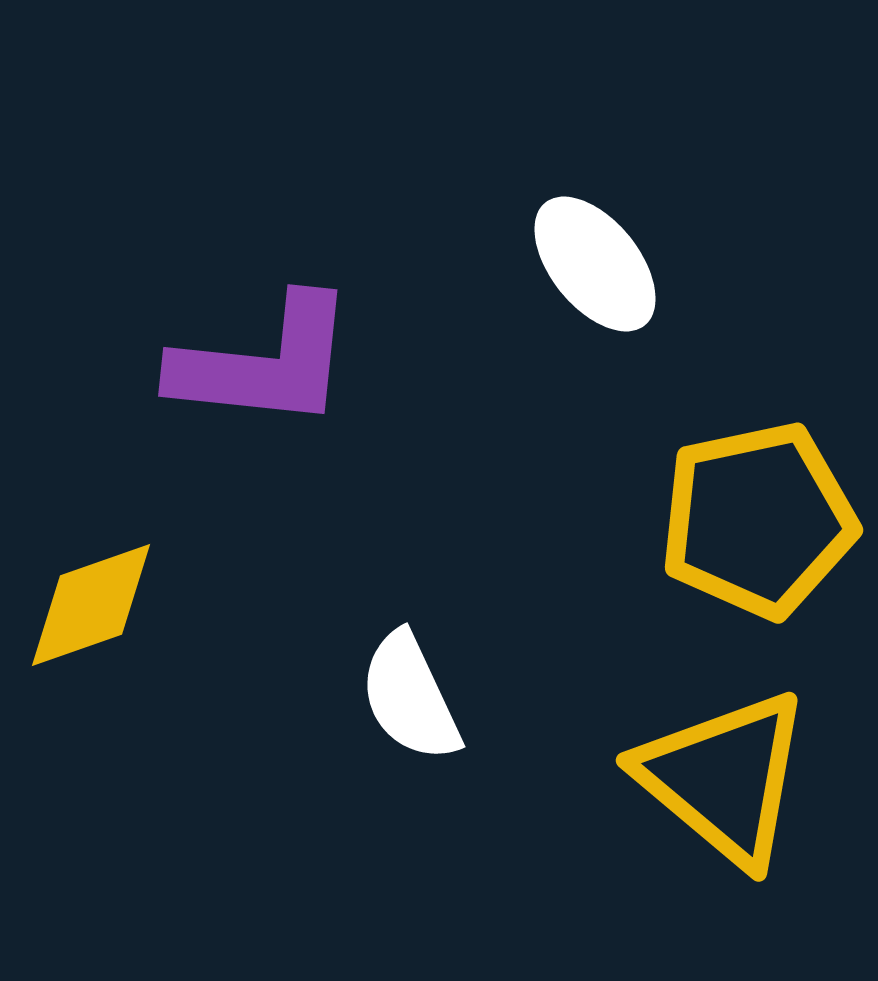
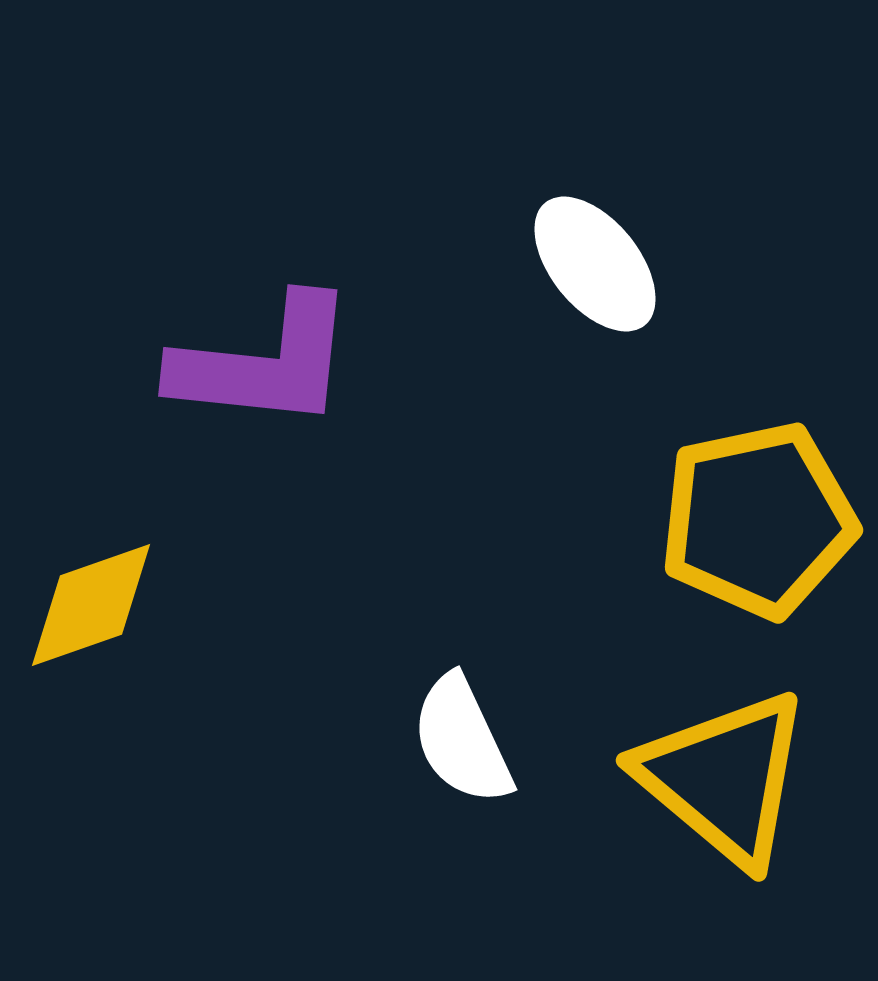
white semicircle: moved 52 px right, 43 px down
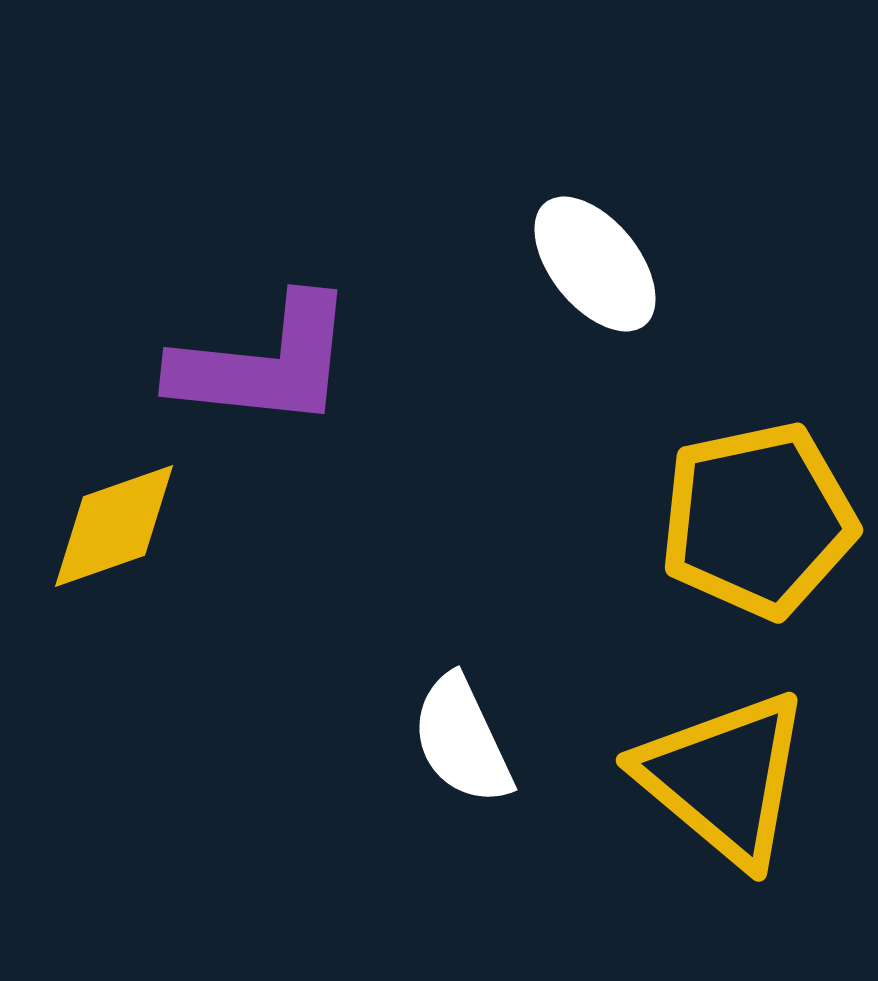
yellow diamond: moved 23 px right, 79 px up
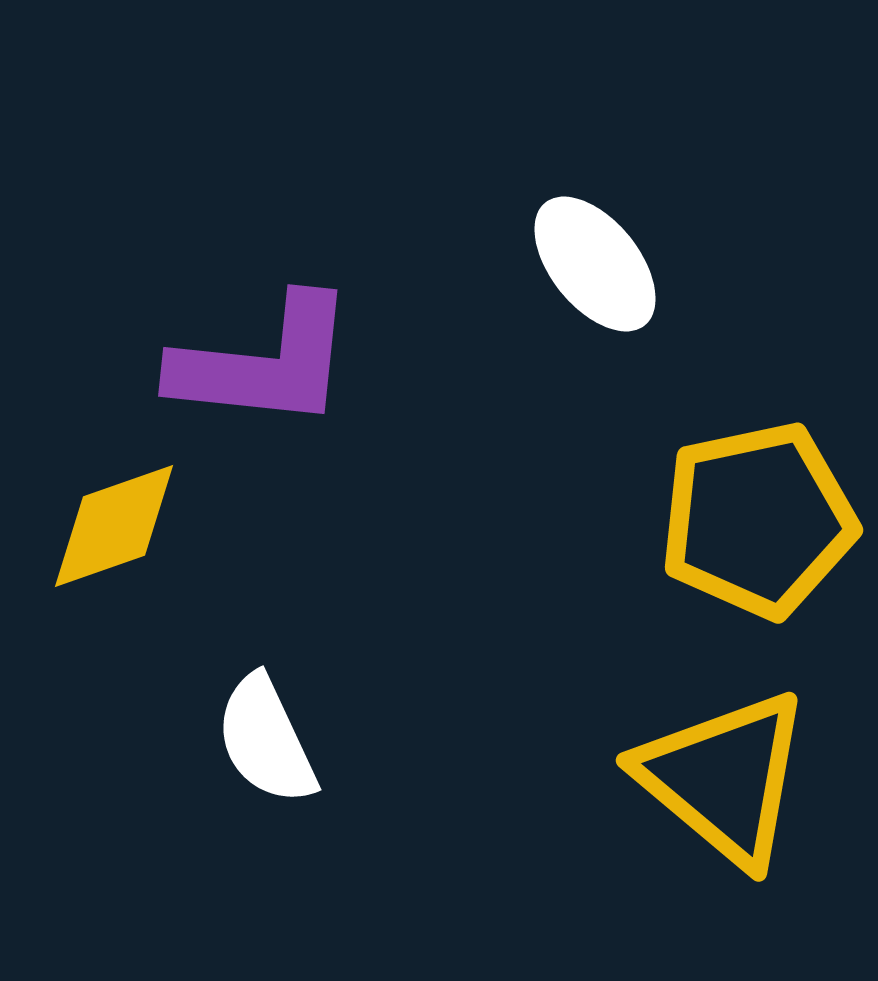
white semicircle: moved 196 px left
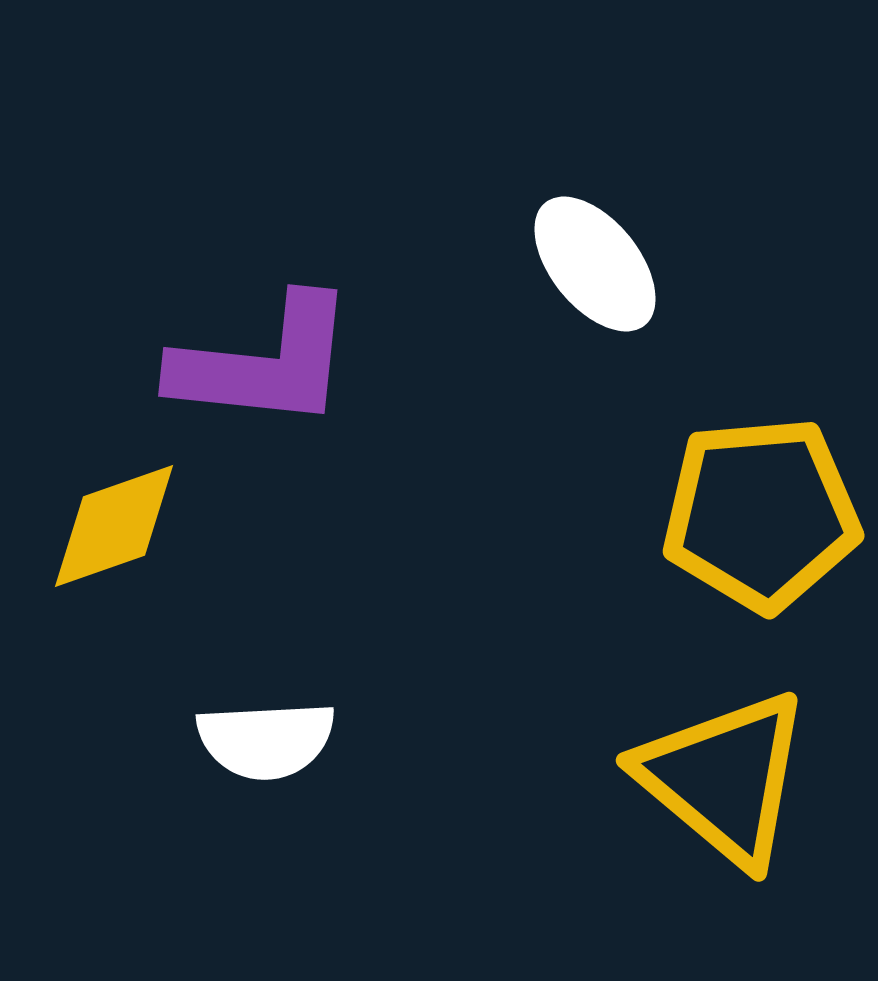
yellow pentagon: moved 3 px right, 6 px up; rotated 7 degrees clockwise
white semicircle: rotated 68 degrees counterclockwise
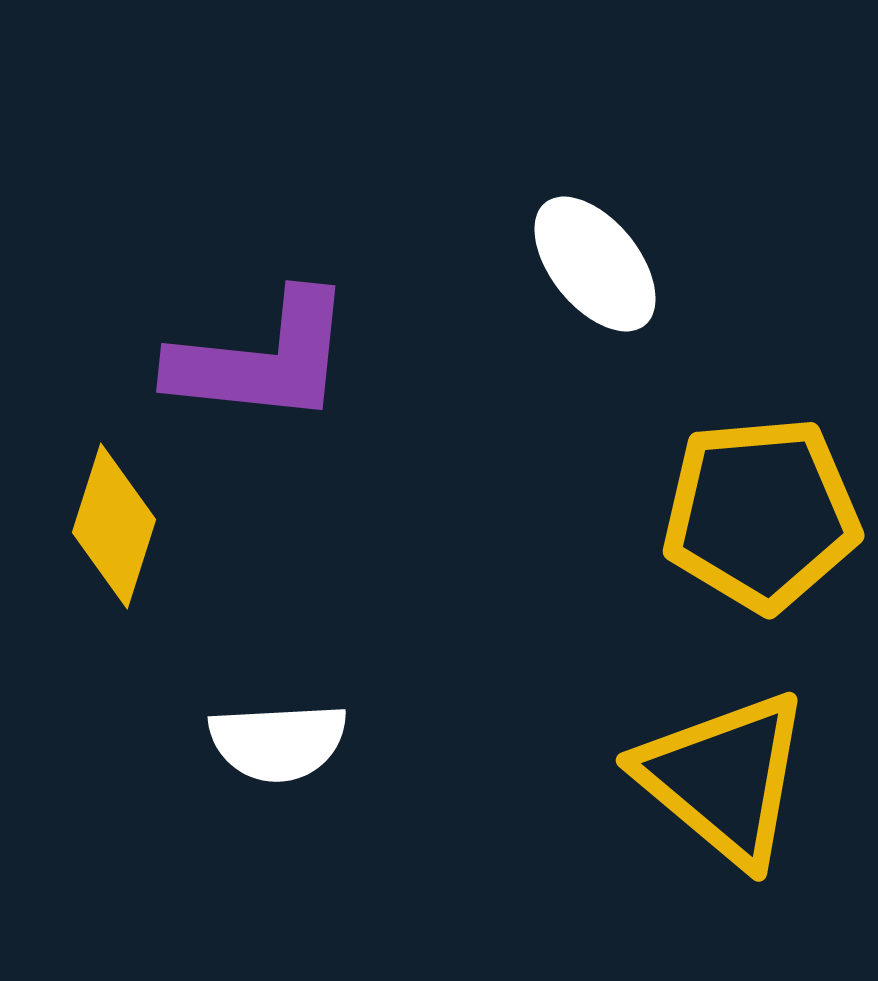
purple L-shape: moved 2 px left, 4 px up
yellow diamond: rotated 53 degrees counterclockwise
white semicircle: moved 12 px right, 2 px down
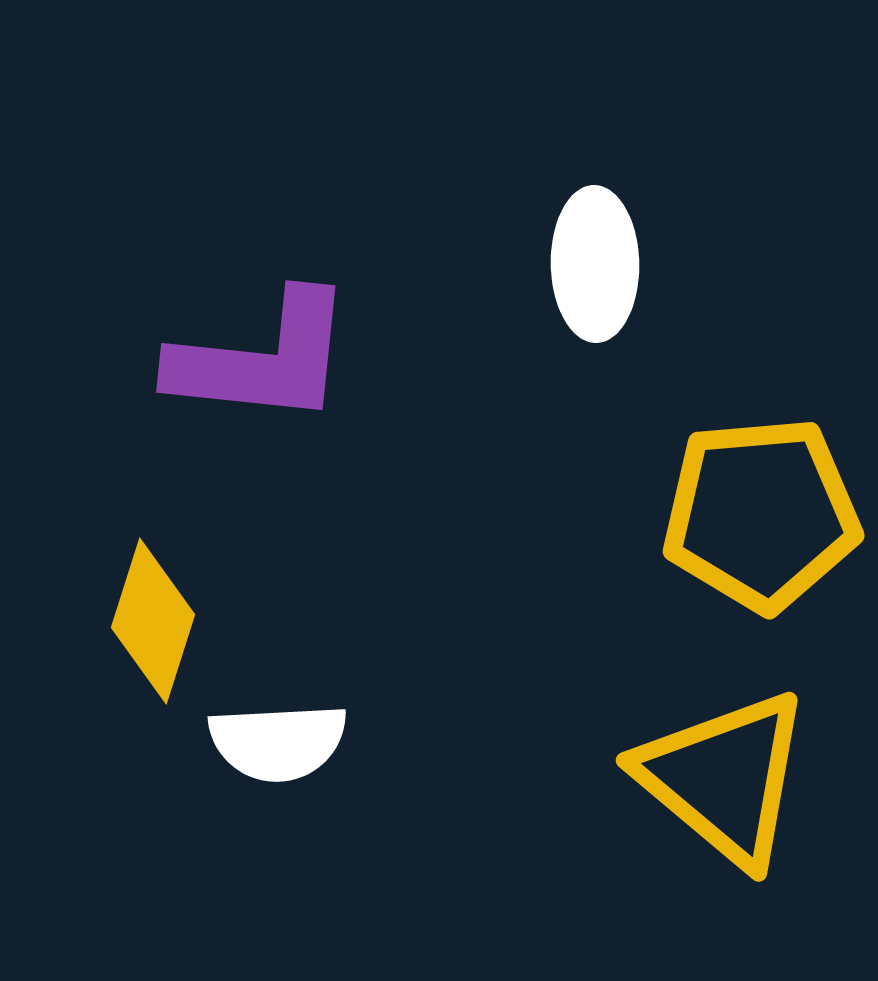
white ellipse: rotated 38 degrees clockwise
yellow diamond: moved 39 px right, 95 px down
